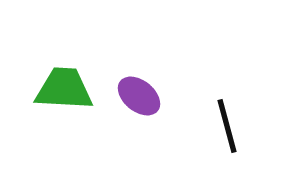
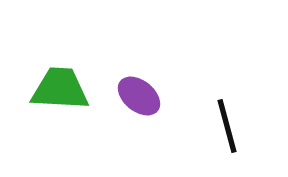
green trapezoid: moved 4 px left
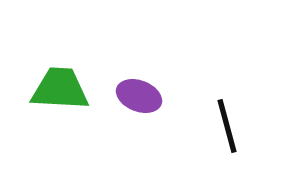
purple ellipse: rotated 18 degrees counterclockwise
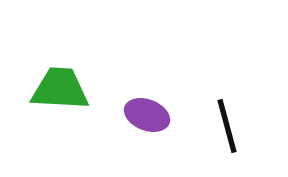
purple ellipse: moved 8 px right, 19 px down
